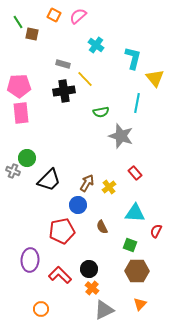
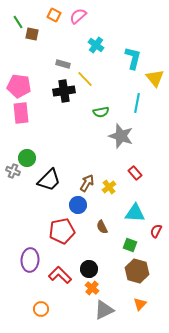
pink pentagon: rotated 10 degrees clockwise
brown hexagon: rotated 15 degrees clockwise
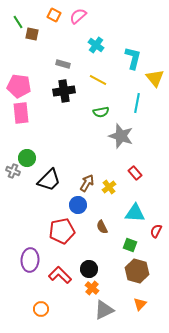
yellow line: moved 13 px right, 1 px down; rotated 18 degrees counterclockwise
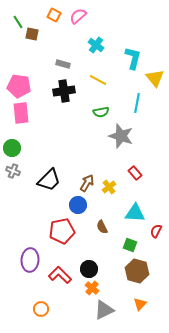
green circle: moved 15 px left, 10 px up
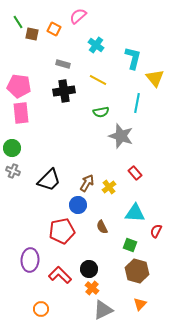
orange square: moved 14 px down
gray triangle: moved 1 px left
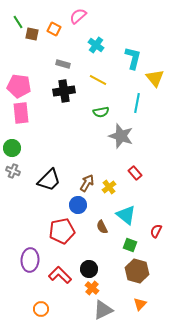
cyan triangle: moved 9 px left, 2 px down; rotated 35 degrees clockwise
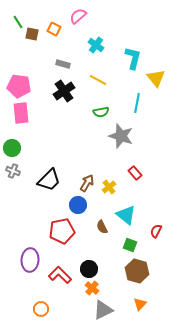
yellow triangle: moved 1 px right
black cross: rotated 25 degrees counterclockwise
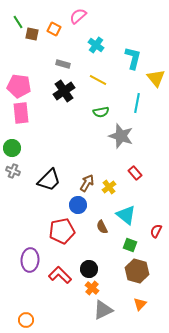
orange circle: moved 15 px left, 11 px down
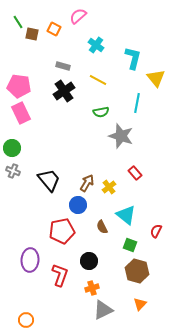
gray rectangle: moved 2 px down
pink rectangle: rotated 20 degrees counterclockwise
black trapezoid: rotated 85 degrees counterclockwise
black circle: moved 8 px up
red L-shape: rotated 65 degrees clockwise
orange cross: rotated 32 degrees clockwise
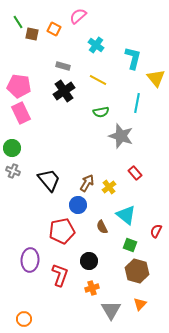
gray triangle: moved 8 px right; rotated 35 degrees counterclockwise
orange circle: moved 2 px left, 1 px up
